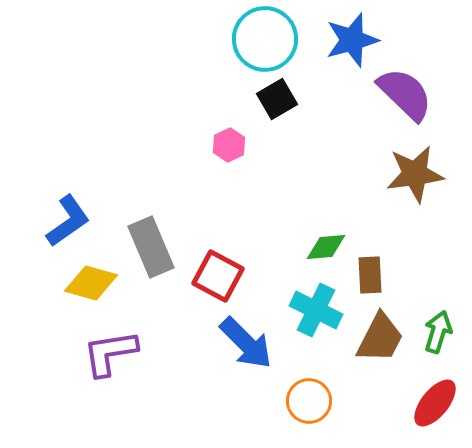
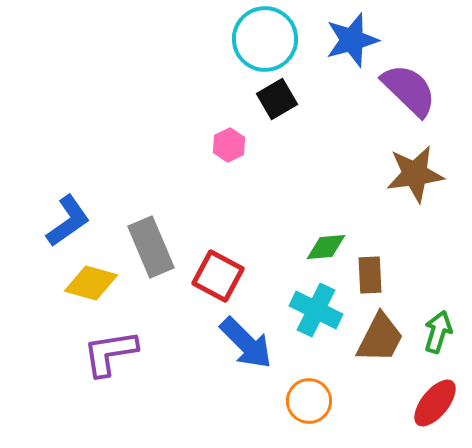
purple semicircle: moved 4 px right, 4 px up
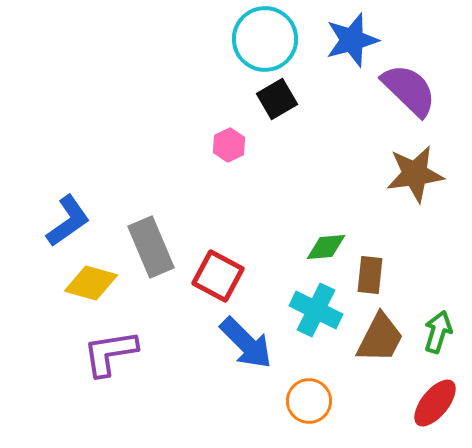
brown rectangle: rotated 9 degrees clockwise
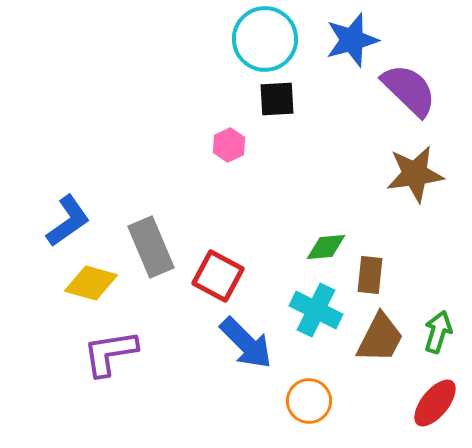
black square: rotated 27 degrees clockwise
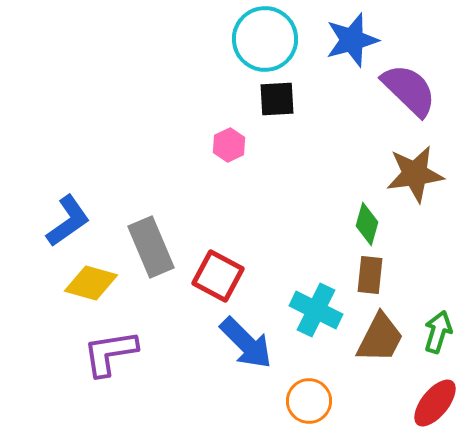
green diamond: moved 41 px right, 23 px up; rotated 69 degrees counterclockwise
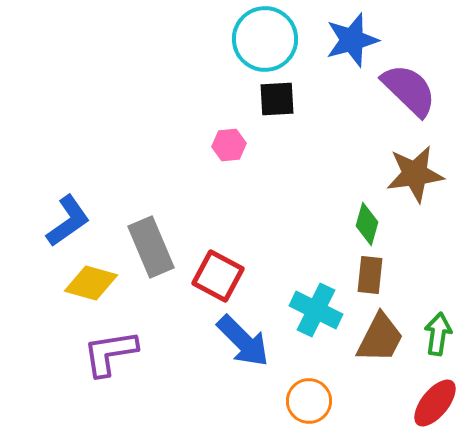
pink hexagon: rotated 20 degrees clockwise
green arrow: moved 2 px down; rotated 9 degrees counterclockwise
blue arrow: moved 3 px left, 2 px up
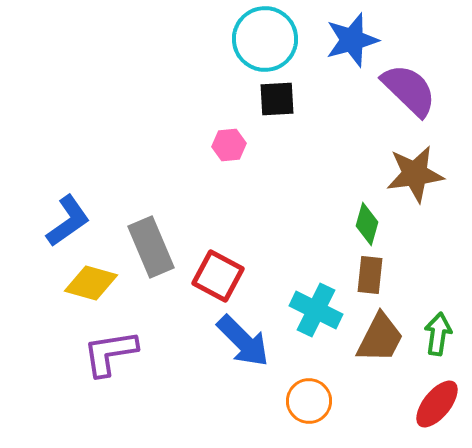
red ellipse: moved 2 px right, 1 px down
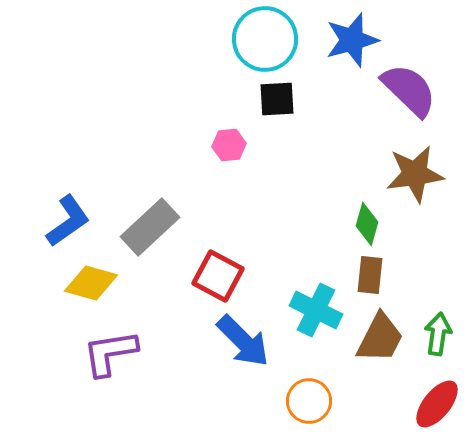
gray rectangle: moved 1 px left, 20 px up; rotated 70 degrees clockwise
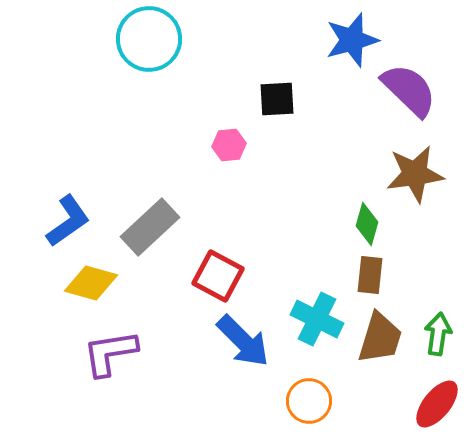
cyan circle: moved 116 px left
cyan cross: moved 1 px right, 9 px down
brown trapezoid: rotated 10 degrees counterclockwise
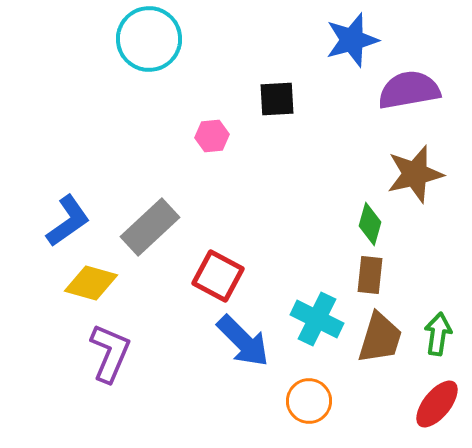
purple semicircle: rotated 54 degrees counterclockwise
pink hexagon: moved 17 px left, 9 px up
brown star: rotated 6 degrees counterclockwise
green diamond: moved 3 px right
purple L-shape: rotated 122 degrees clockwise
